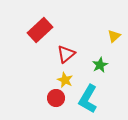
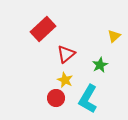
red rectangle: moved 3 px right, 1 px up
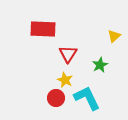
red rectangle: rotated 45 degrees clockwise
red triangle: moved 2 px right; rotated 18 degrees counterclockwise
cyan L-shape: moved 1 px left, 1 px up; rotated 124 degrees clockwise
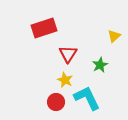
red rectangle: moved 1 px right, 1 px up; rotated 20 degrees counterclockwise
red circle: moved 4 px down
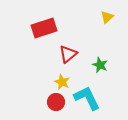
yellow triangle: moved 7 px left, 19 px up
red triangle: rotated 18 degrees clockwise
green star: rotated 21 degrees counterclockwise
yellow star: moved 3 px left, 2 px down
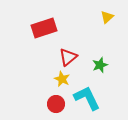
red triangle: moved 3 px down
green star: rotated 28 degrees clockwise
yellow star: moved 3 px up
red circle: moved 2 px down
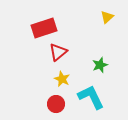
red triangle: moved 10 px left, 5 px up
cyan L-shape: moved 4 px right, 1 px up
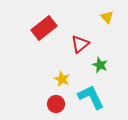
yellow triangle: rotated 32 degrees counterclockwise
red rectangle: rotated 20 degrees counterclockwise
red triangle: moved 22 px right, 8 px up
green star: rotated 28 degrees counterclockwise
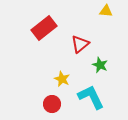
yellow triangle: moved 1 px left, 6 px up; rotated 40 degrees counterclockwise
red circle: moved 4 px left
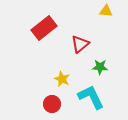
green star: moved 2 px down; rotated 21 degrees counterclockwise
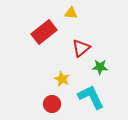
yellow triangle: moved 35 px left, 2 px down
red rectangle: moved 4 px down
red triangle: moved 1 px right, 4 px down
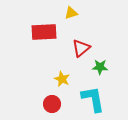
yellow triangle: rotated 24 degrees counterclockwise
red rectangle: rotated 35 degrees clockwise
cyan L-shape: moved 2 px right, 2 px down; rotated 16 degrees clockwise
